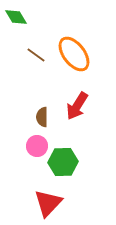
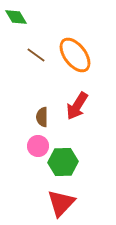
orange ellipse: moved 1 px right, 1 px down
pink circle: moved 1 px right
red triangle: moved 13 px right
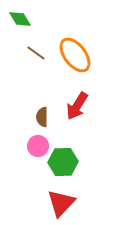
green diamond: moved 4 px right, 2 px down
brown line: moved 2 px up
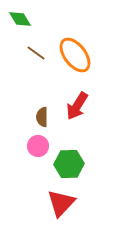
green hexagon: moved 6 px right, 2 px down
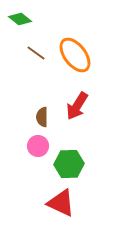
green diamond: rotated 20 degrees counterclockwise
red triangle: rotated 48 degrees counterclockwise
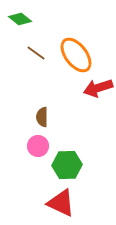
orange ellipse: moved 1 px right
red arrow: moved 21 px right, 18 px up; rotated 40 degrees clockwise
green hexagon: moved 2 px left, 1 px down
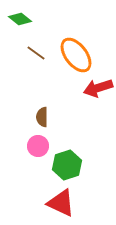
green hexagon: rotated 16 degrees counterclockwise
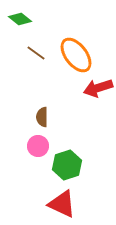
red triangle: moved 1 px right, 1 px down
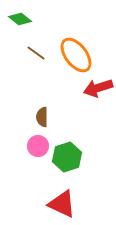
green hexagon: moved 8 px up
